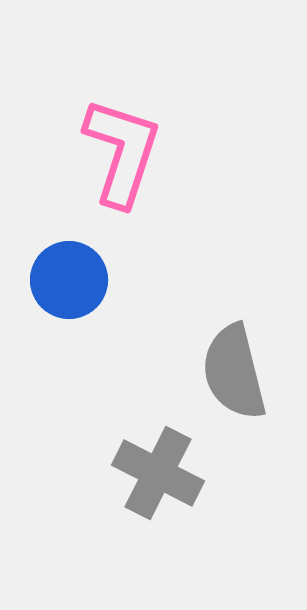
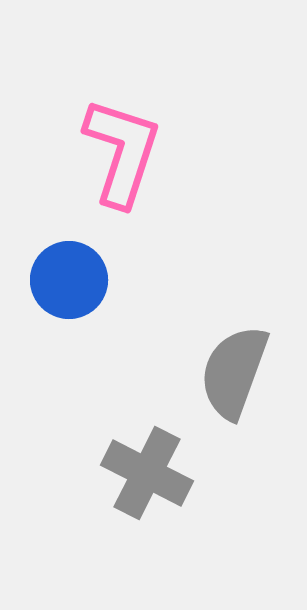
gray semicircle: rotated 34 degrees clockwise
gray cross: moved 11 px left
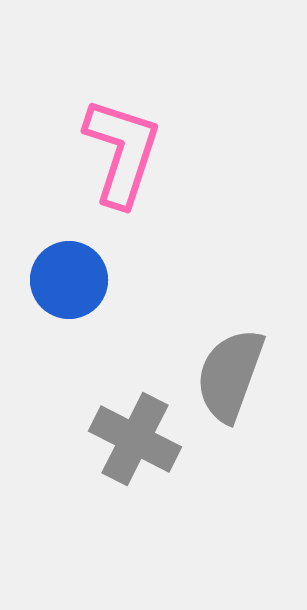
gray semicircle: moved 4 px left, 3 px down
gray cross: moved 12 px left, 34 px up
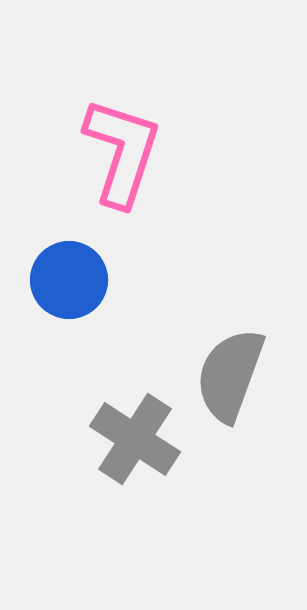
gray cross: rotated 6 degrees clockwise
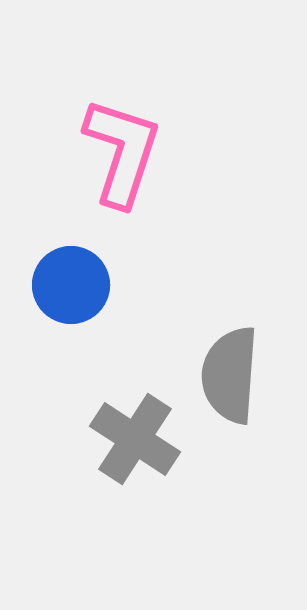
blue circle: moved 2 px right, 5 px down
gray semicircle: rotated 16 degrees counterclockwise
